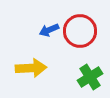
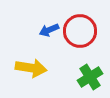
yellow arrow: rotated 12 degrees clockwise
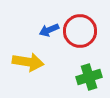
yellow arrow: moved 3 px left, 6 px up
green cross: moved 1 px left; rotated 15 degrees clockwise
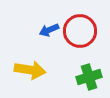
yellow arrow: moved 2 px right, 8 px down
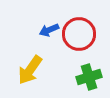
red circle: moved 1 px left, 3 px down
yellow arrow: rotated 116 degrees clockwise
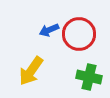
yellow arrow: moved 1 px right, 1 px down
green cross: rotated 30 degrees clockwise
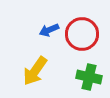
red circle: moved 3 px right
yellow arrow: moved 4 px right
